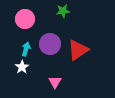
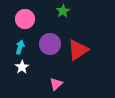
green star: rotated 24 degrees counterclockwise
cyan arrow: moved 6 px left, 2 px up
pink triangle: moved 1 px right, 2 px down; rotated 16 degrees clockwise
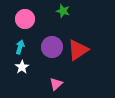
green star: rotated 24 degrees counterclockwise
purple circle: moved 2 px right, 3 px down
